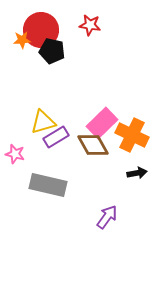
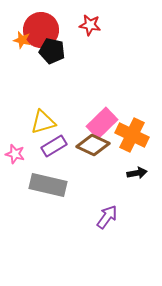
orange star: rotated 18 degrees clockwise
purple rectangle: moved 2 px left, 9 px down
brown diamond: rotated 36 degrees counterclockwise
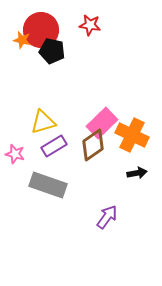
brown diamond: rotated 60 degrees counterclockwise
gray rectangle: rotated 6 degrees clockwise
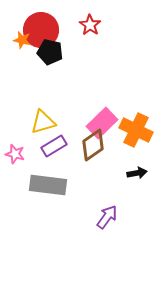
red star: rotated 25 degrees clockwise
black pentagon: moved 2 px left, 1 px down
orange cross: moved 4 px right, 5 px up
gray rectangle: rotated 12 degrees counterclockwise
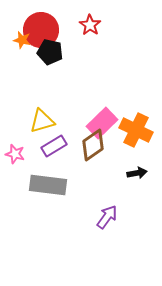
yellow triangle: moved 1 px left, 1 px up
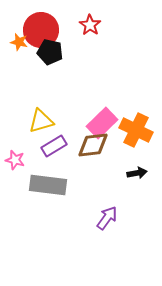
orange star: moved 3 px left, 2 px down
yellow triangle: moved 1 px left
brown diamond: rotated 28 degrees clockwise
pink star: moved 6 px down
purple arrow: moved 1 px down
